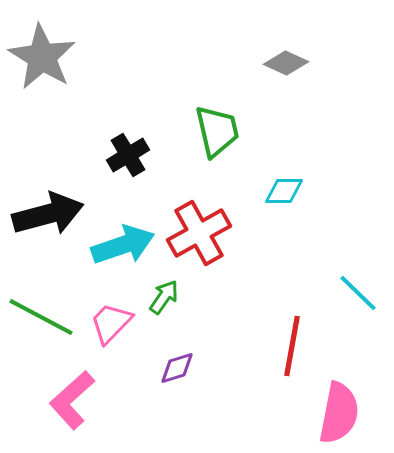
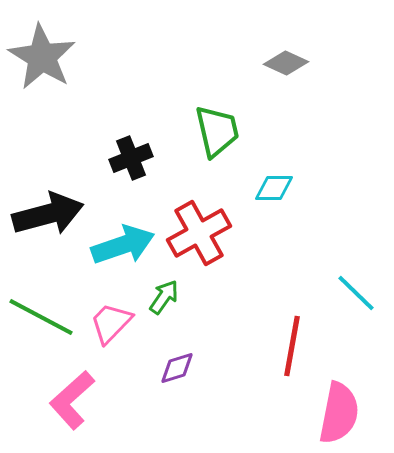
black cross: moved 3 px right, 3 px down; rotated 9 degrees clockwise
cyan diamond: moved 10 px left, 3 px up
cyan line: moved 2 px left
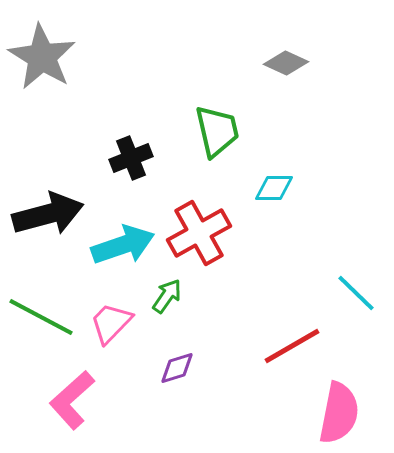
green arrow: moved 3 px right, 1 px up
red line: rotated 50 degrees clockwise
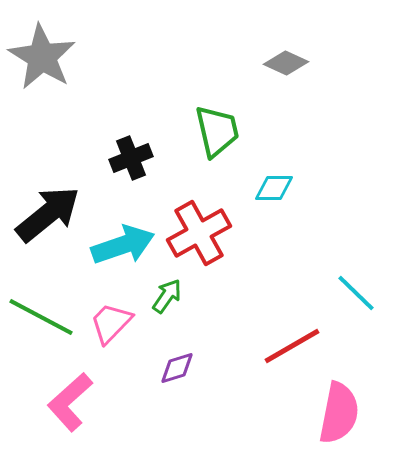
black arrow: rotated 24 degrees counterclockwise
pink L-shape: moved 2 px left, 2 px down
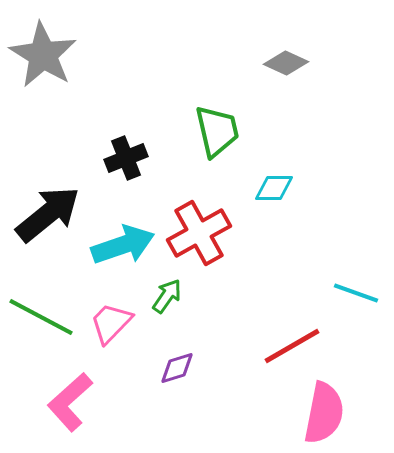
gray star: moved 1 px right, 2 px up
black cross: moved 5 px left
cyan line: rotated 24 degrees counterclockwise
pink semicircle: moved 15 px left
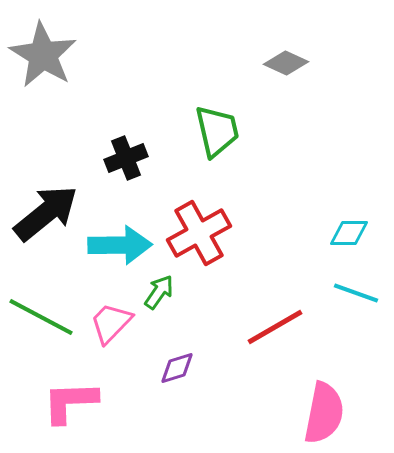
cyan diamond: moved 75 px right, 45 px down
black arrow: moved 2 px left, 1 px up
cyan arrow: moved 3 px left; rotated 18 degrees clockwise
green arrow: moved 8 px left, 4 px up
red line: moved 17 px left, 19 px up
pink L-shape: rotated 40 degrees clockwise
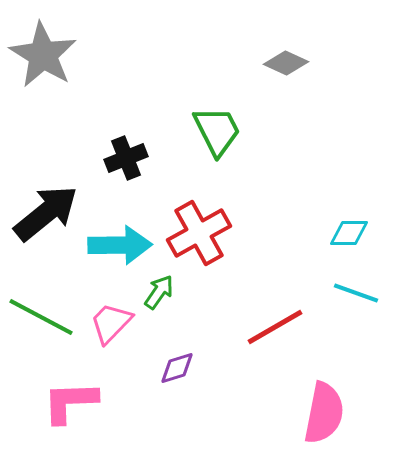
green trapezoid: rotated 14 degrees counterclockwise
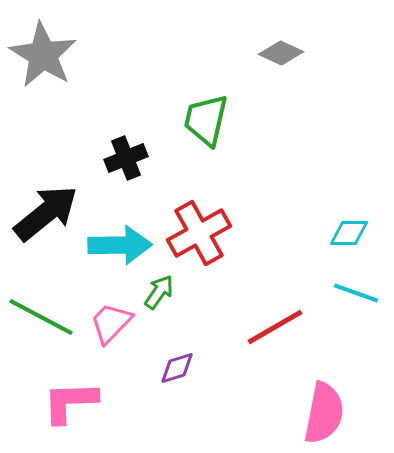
gray diamond: moved 5 px left, 10 px up
green trapezoid: moved 11 px left, 11 px up; rotated 140 degrees counterclockwise
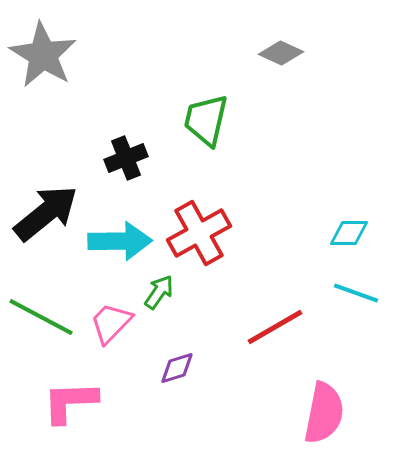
cyan arrow: moved 4 px up
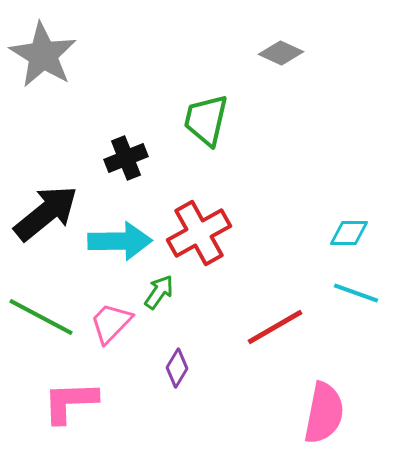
purple diamond: rotated 42 degrees counterclockwise
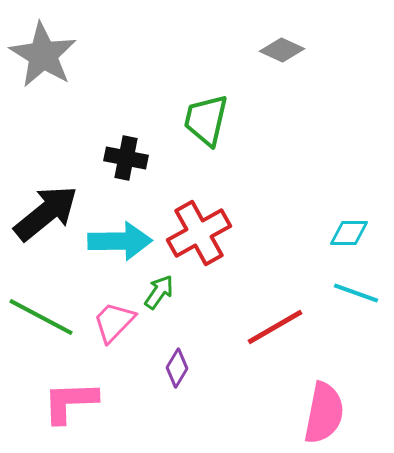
gray diamond: moved 1 px right, 3 px up
black cross: rotated 33 degrees clockwise
pink trapezoid: moved 3 px right, 1 px up
